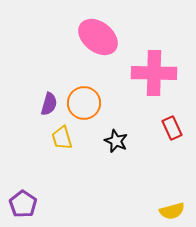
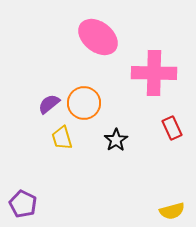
purple semicircle: rotated 145 degrees counterclockwise
black star: moved 1 px up; rotated 15 degrees clockwise
purple pentagon: rotated 8 degrees counterclockwise
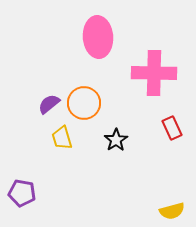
pink ellipse: rotated 48 degrees clockwise
purple pentagon: moved 1 px left, 11 px up; rotated 16 degrees counterclockwise
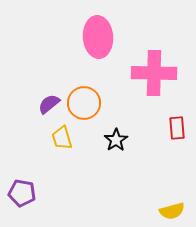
red rectangle: moved 5 px right; rotated 20 degrees clockwise
